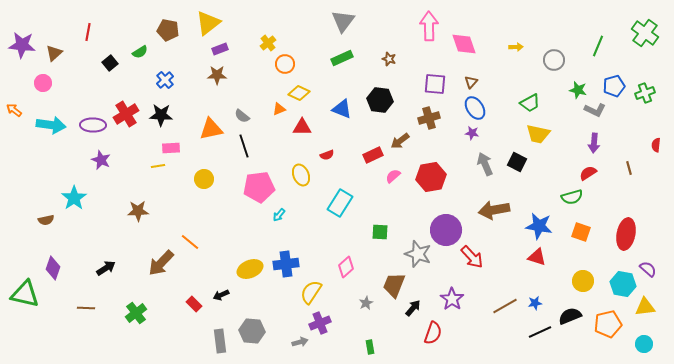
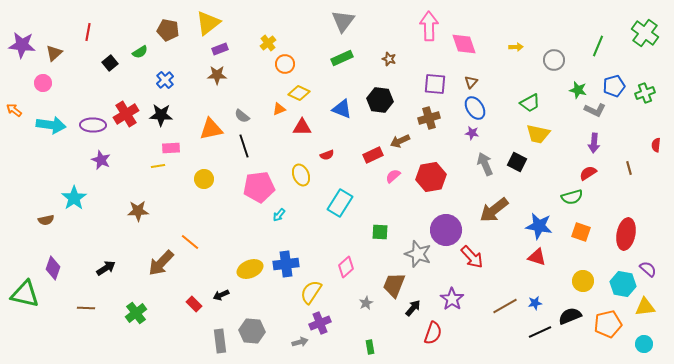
brown arrow at (400, 141): rotated 12 degrees clockwise
brown arrow at (494, 210): rotated 28 degrees counterclockwise
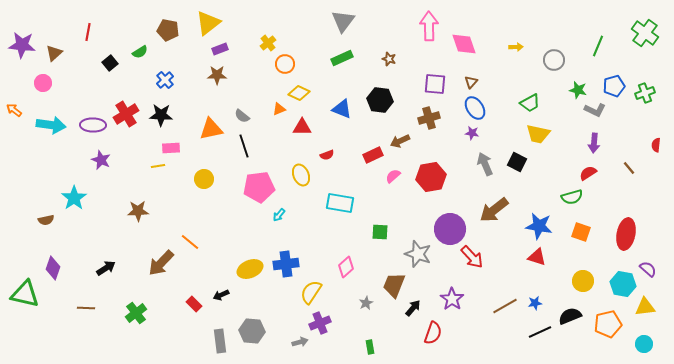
brown line at (629, 168): rotated 24 degrees counterclockwise
cyan rectangle at (340, 203): rotated 68 degrees clockwise
purple circle at (446, 230): moved 4 px right, 1 px up
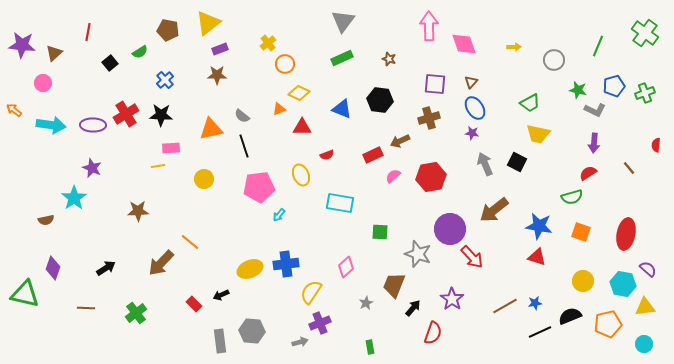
yellow arrow at (516, 47): moved 2 px left
purple star at (101, 160): moved 9 px left, 8 px down
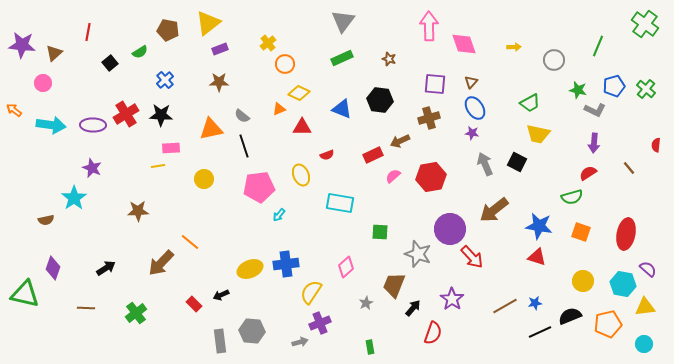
green cross at (645, 33): moved 9 px up
brown star at (217, 75): moved 2 px right, 7 px down
green cross at (645, 93): moved 1 px right, 4 px up; rotated 30 degrees counterclockwise
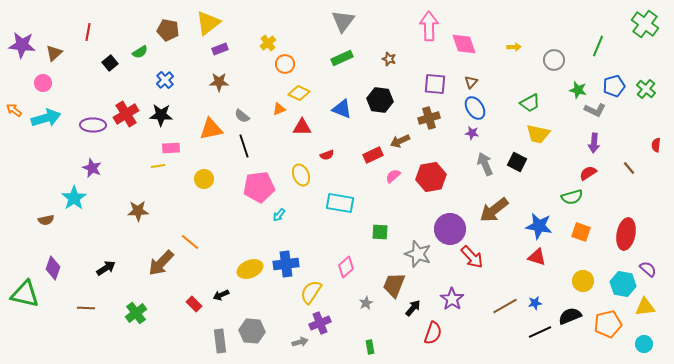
cyan arrow at (51, 125): moved 5 px left, 7 px up; rotated 24 degrees counterclockwise
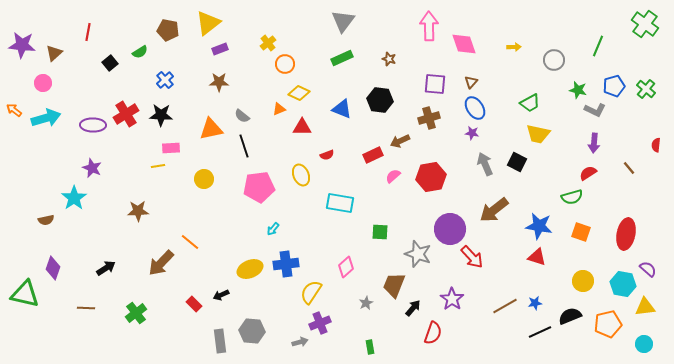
cyan arrow at (279, 215): moved 6 px left, 14 px down
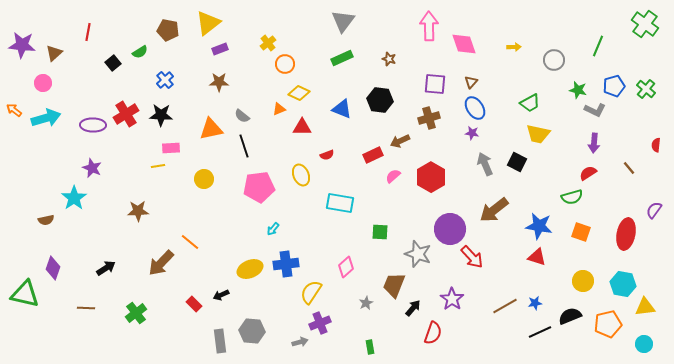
black square at (110, 63): moved 3 px right
red hexagon at (431, 177): rotated 20 degrees counterclockwise
purple semicircle at (648, 269): moved 6 px right, 59 px up; rotated 96 degrees counterclockwise
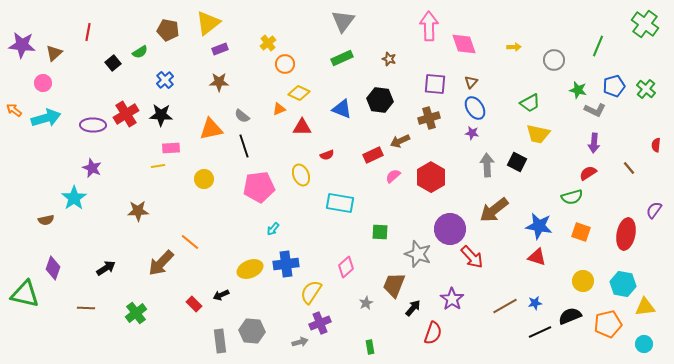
gray arrow at (485, 164): moved 2 px right, 1 px down; rotated 20 degrees clockwise
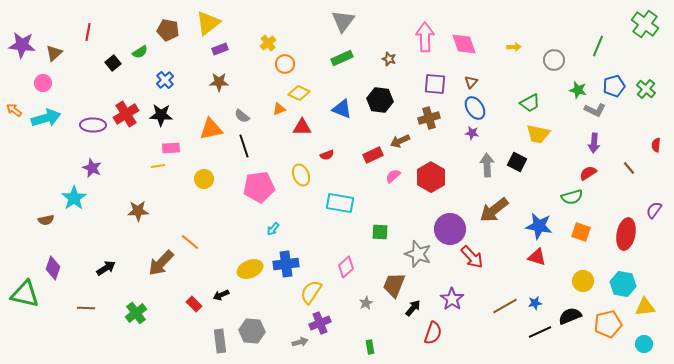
pink arrow at (429, 26): moved 4 px left, 11 px down
